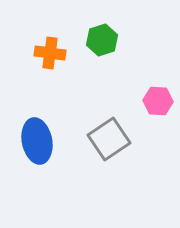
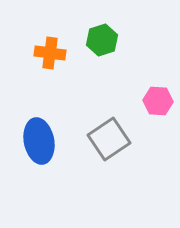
blue ellipse: moved 2 px right
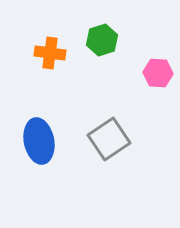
pink hexagon: moved 28 px up
